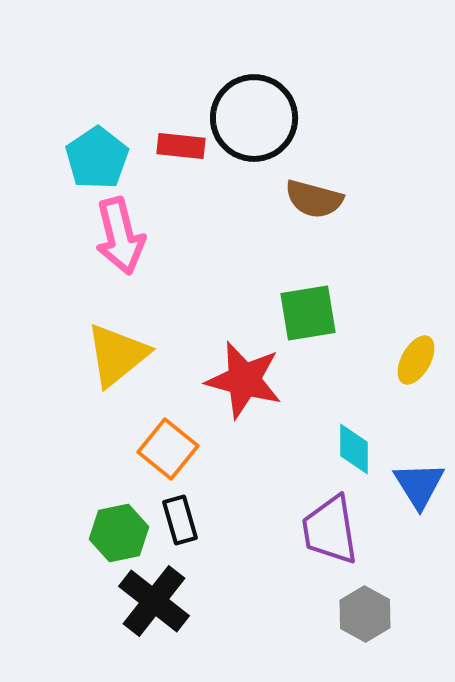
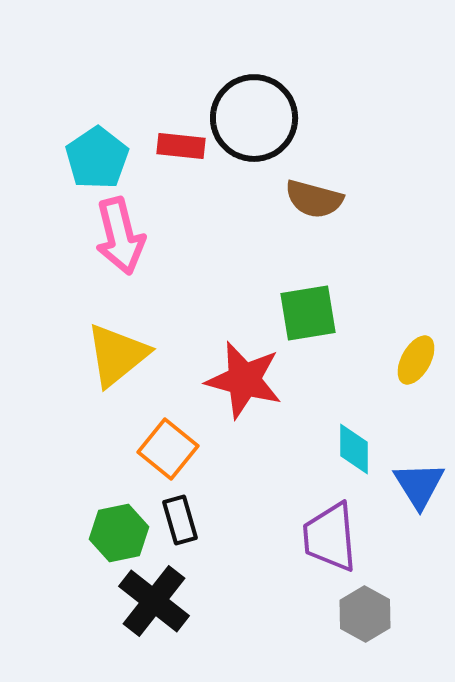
purple trapezoid: moved 7 px down; rotated 4 degrees clockwise
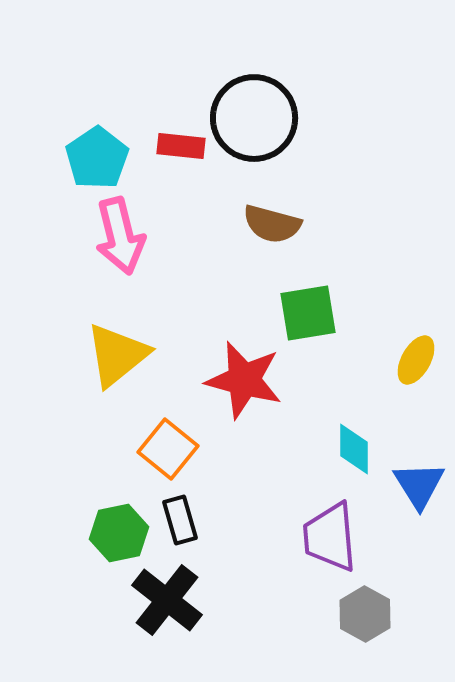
brown semicircle: moved 42 px left, 25 px down
black cross: moved 13 px right, 1 px up
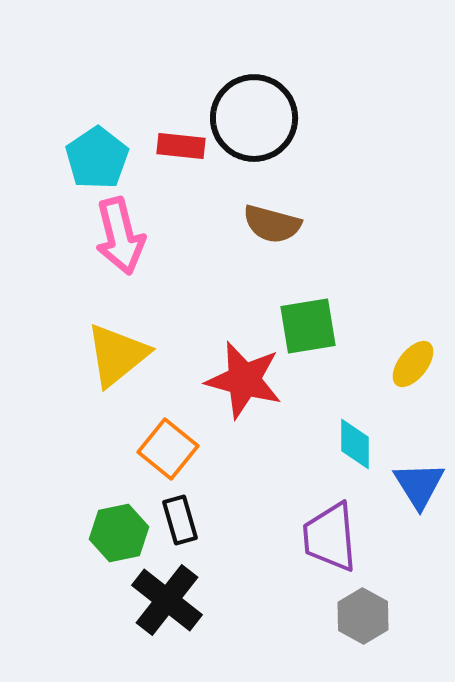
green square: moved 13 px down
yellow ellipse: moved 3 px left, 4 px down; rotated 9 degrees clockwise
cyan diamond: moved 1 px right, 5 px up
gray hexagon: moved 2 px left, 2 px down
